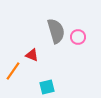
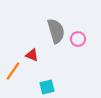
pink circle: moved 2 px down
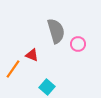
pink circle: moved 5 px down
orange line: moved 2 px up
cyan square: rotated 35 degrees counterclockwise
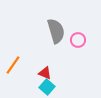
pink circle: moved 4 px up
red triangle: moved 13 px right, 18 px down
orange line: moved 4 px up
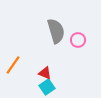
cyan square: rotated 14 degrees clockwise
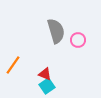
red triangle: moved 1 px down
cyan square: moved 1 px up
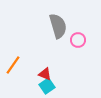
gray semicircle: moved 2 px right, 5 px up
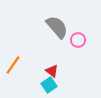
gray semicircle: moved 1 px left, 1 px down; rotated 25 degrees counterclockwise
red triangle: moved 7 px right, 3 px up; rotated 16 degrees clockwise
cyan square: moved 2 px right, 1 px up
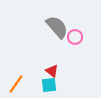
pink circle: moved 3 px left, 3 px up
orange line: moved 3 px right, 19 px down
cyan square: rotated 28 degrees clockwise
